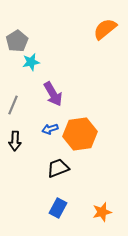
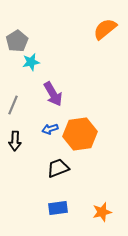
blue rectangle: rotated 54 degrees clockwise
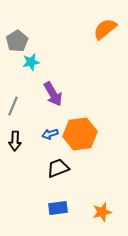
gray line: moved 1 px down
blue arrow: moved 5 px down
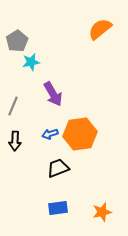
orange semicircle: moved 5 px left
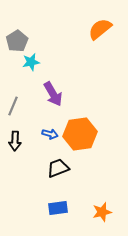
blue arrow: rotated 147 degrees counterclockwise
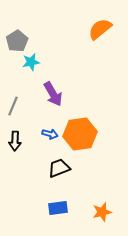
black trapezoid: moved 1 px right
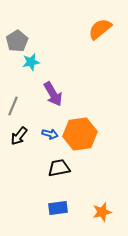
black arrow: moved 4 px right, 5 px up; rotated 36 degrees clockwise
black trapezoid: rotated 10 degrees clockwise
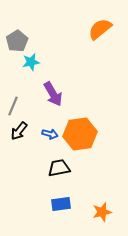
black arrow: moved 5 px up
blue rectangle: moved 3 px right, 4 px up
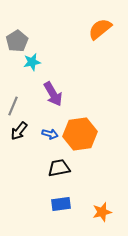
cyan star: moved 1 px right
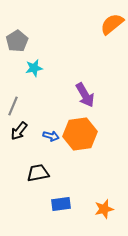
orange semicircle: moved 12 px right, 5 px up
cyan star: moved 2 px right, 6 px down
purple arrow: moved 32 px right, 1 px down
blue arrow: moved 1 px right, 2 px down
black trapezoid: moved 21 px left, 5 px down
orange star: moved 2 px right, 3 px up
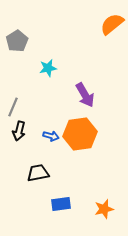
cyan star: moved 14 px right
gray line: moved 1 px down
black arrow: rotated 24 degrees counterclockwise
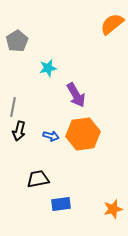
purple arrow: moved 9 px left
gray line: rotated 12 degrees counterclockwise
orange hexagon: moved 3 px right
black trapezoid: moved 6 px down
orange star: moved 9 px right
